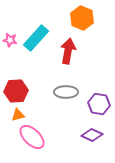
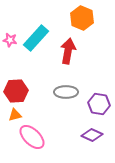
orange triangle: moved 3 px left
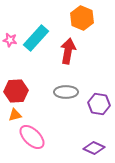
purple diamond: moved 2 px right, 13 px down
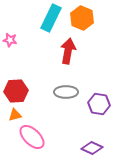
cyan rectangle: moved 15 px right, 20 px up; rotated 16 degrees counterclockwise
purple diamond: moved 2 px left
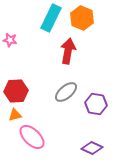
gray ellipse: rotated 40 degrees counterclockwise
purple hexagon: moved 3 px left
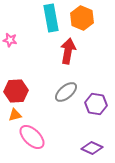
cyan rectangle: rotated 36 degrees counterclockwise
